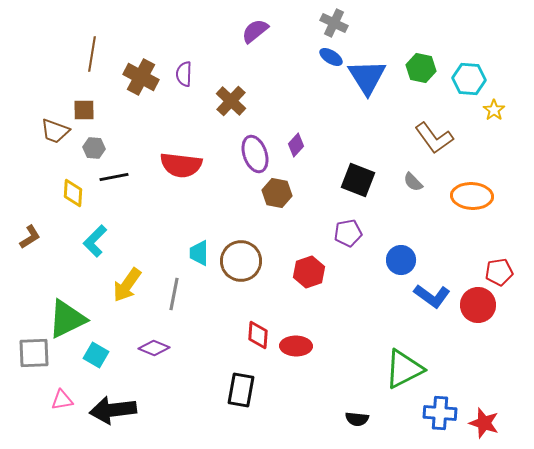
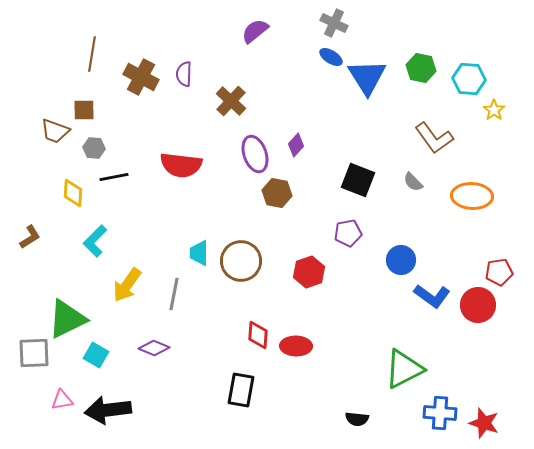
black arrow at (113, 410): moved 5 px left
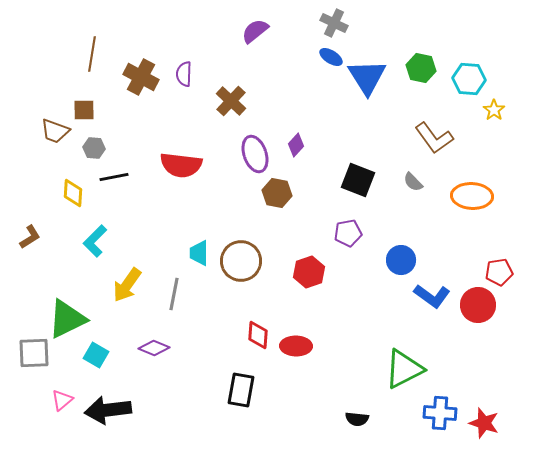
pink triangle at (62, 400): rotated 30 degrees counterclockwise
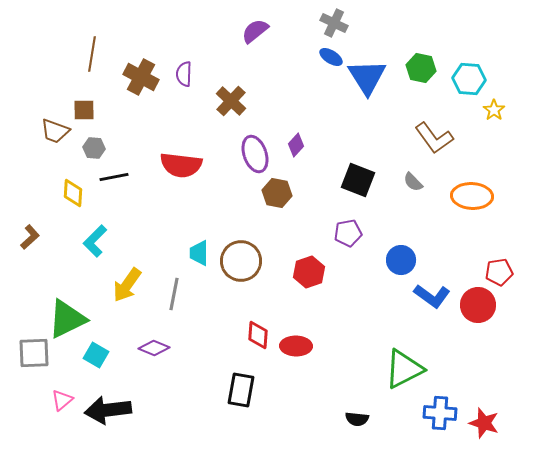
brown L-shape at (30, 237): rotated 10 degrees counterclockwise
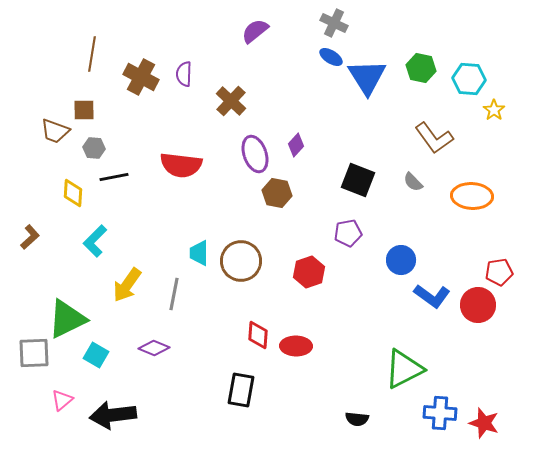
black arrow at (108, 410): moved 5 px right, 5 px down
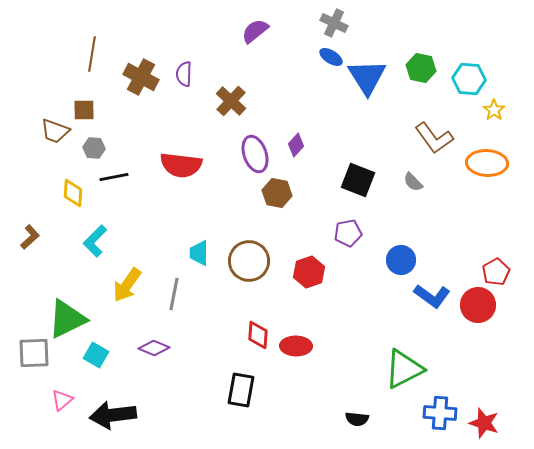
orange ellipse at (472, 196): moved 15 px right, 33 px up
brown circle at (241, 261): moved 8 px right
red pentagon at (499, 272): moved 3 px left; rotated 20 degrees counterclockwise
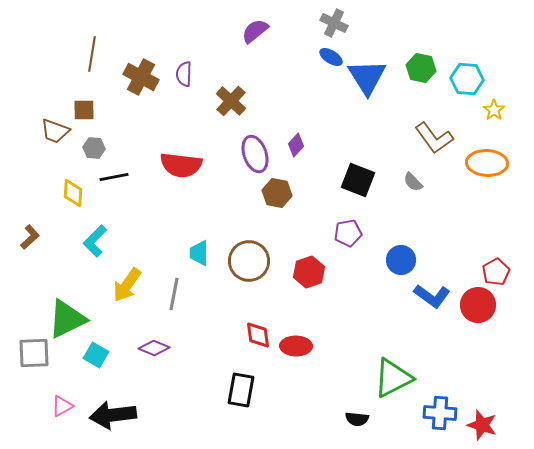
cyan hexagon at (469, 79): moved 2 px left
red diamond at (258, 335): rotated 12 degrees counterclockwise
green triangle at (404, 369): moved 11 px left, 9 px down
pink triangle at (62, 400): moved 6 px down; rotated 10 degrees clockwise
red star at (484, 423): moved 2 px left, 2 px down
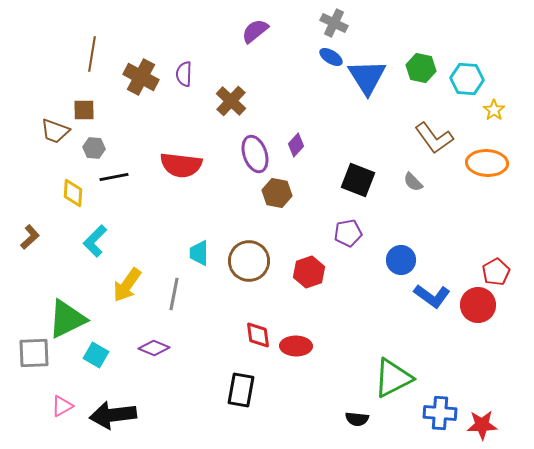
red star at (482, 425): rotated 20 degrees counterclockwise
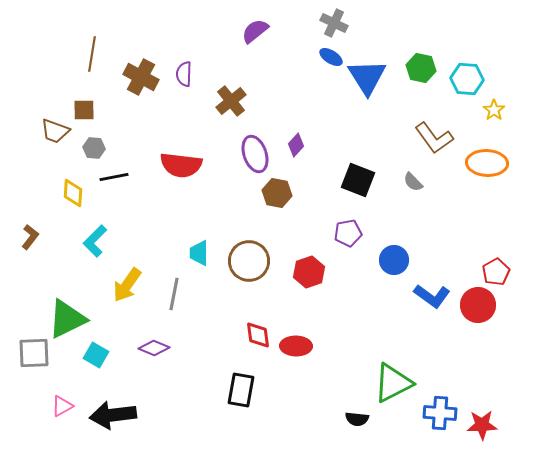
brown cross at (231, 101): rotated 8 degrees clockwise
brown L-shape at (30, 237): rotated 10 degrees counterclockwise
blue circle at (401, 260): moved 7 px left
green triangle at (393, 378): moved 5 px down
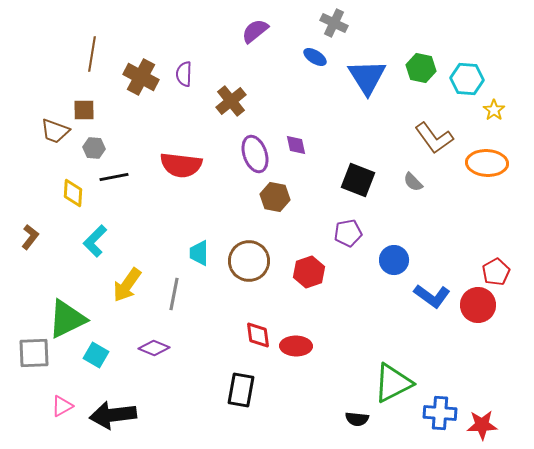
blue ellipse at (331, 57): moved 16 px left
purple diamond at (296, 145): rotated 55 degrees counterclockwise
brown hexagon at (277, 193): moved 2 px left, 4 px down
